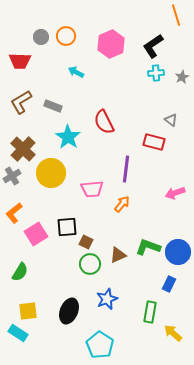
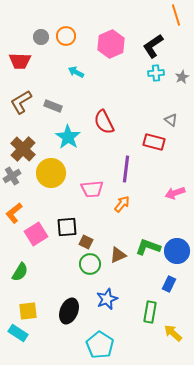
blue circle: moved 1 px left, 1 px up
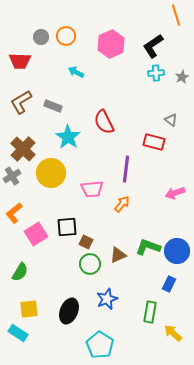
yellow square: moved 1 px right, 2 px up
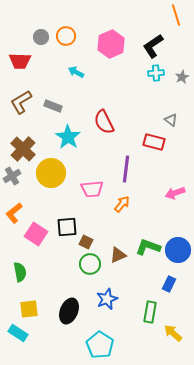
pink square: rotated 25 degrees counterclockwise
blue circle: moved 1 px right, 1 px up
green semicircle: rotated 42 degrees counterclockwise
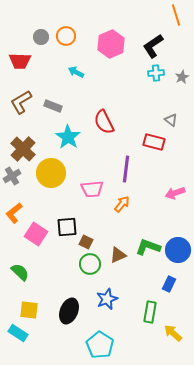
green semicircle: rotated 36 degrees counterclockwise
yellow square: moved 1 px down; rotated 12 degrees clockwise
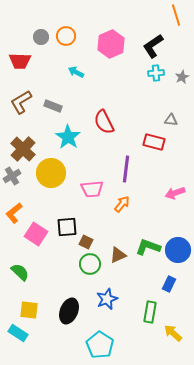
gray triangle: rotated 32 degrees counterclockwise
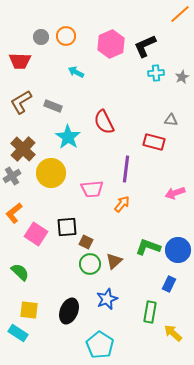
orange line: moved 4 px right, 1 px up; rotated 65 degrees clockwise
black L-shape: moved 8 px left; rotated 10 degrees clockwise
brown triangle: moved 4 px left, 6 px down; rotated 18 degrees counterclockwise
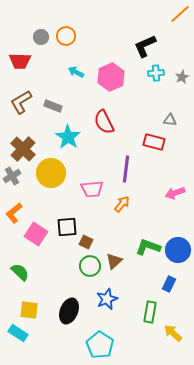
pink hexagon: moved 33 px down
gray triangle: moved 1 px left
green circle: moved 2 px down
